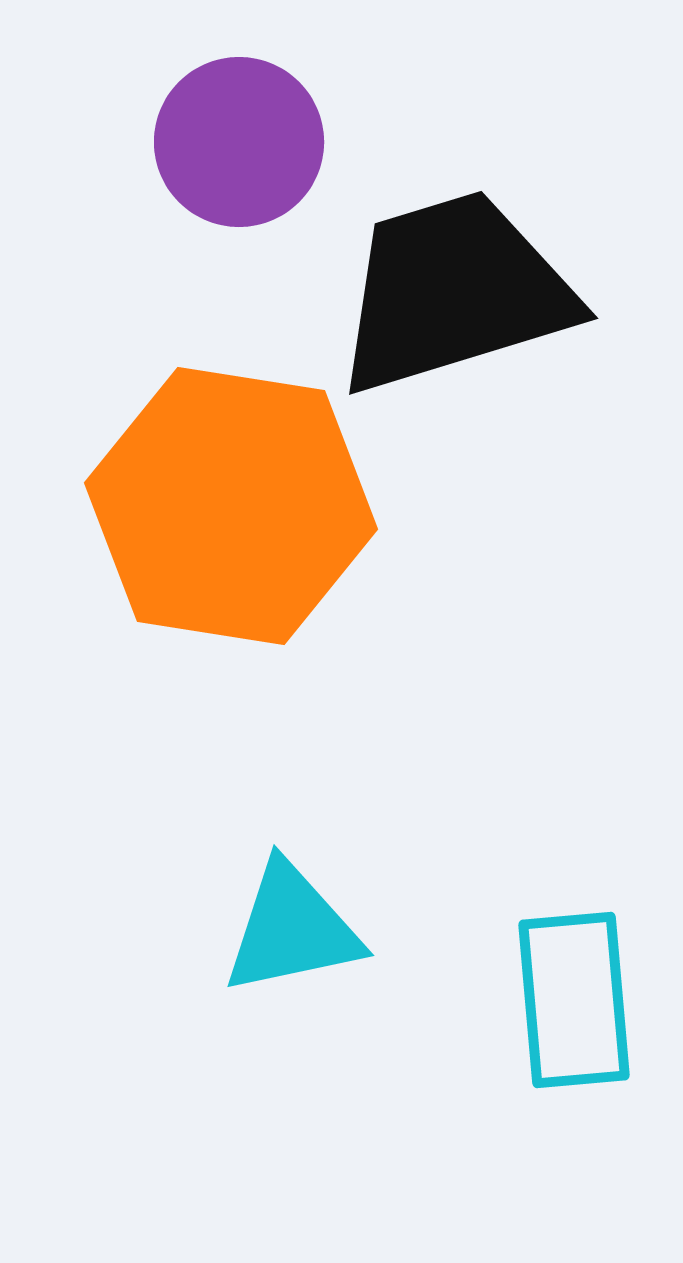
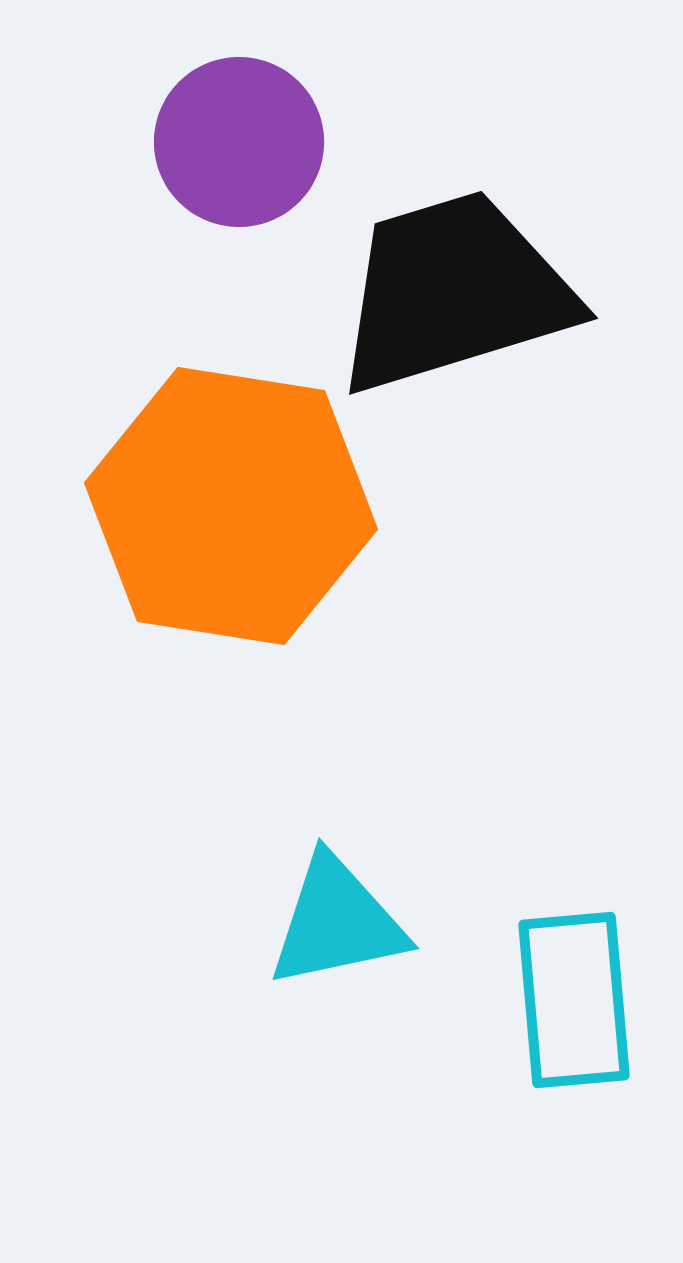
cyan triangle: moved 45 px right, 7 px up
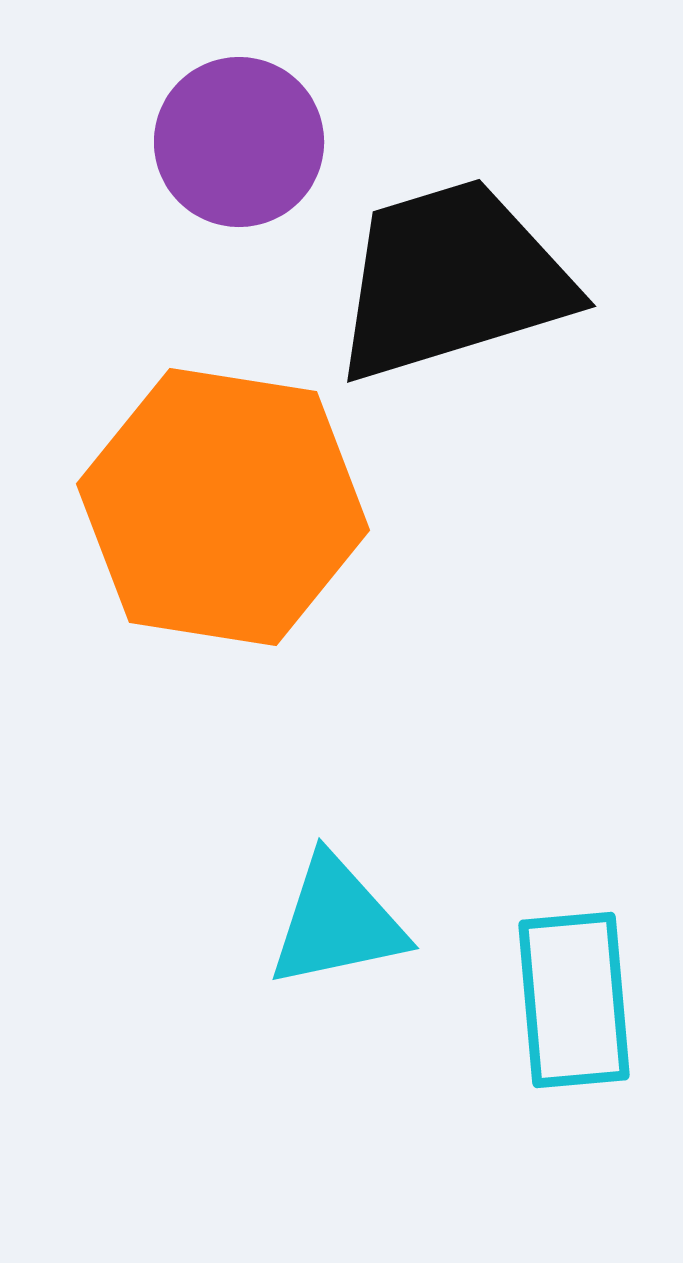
black trapezoid: moved 2 px left, 12 px up
orange hexagon: moved 8 px left, 1 px down
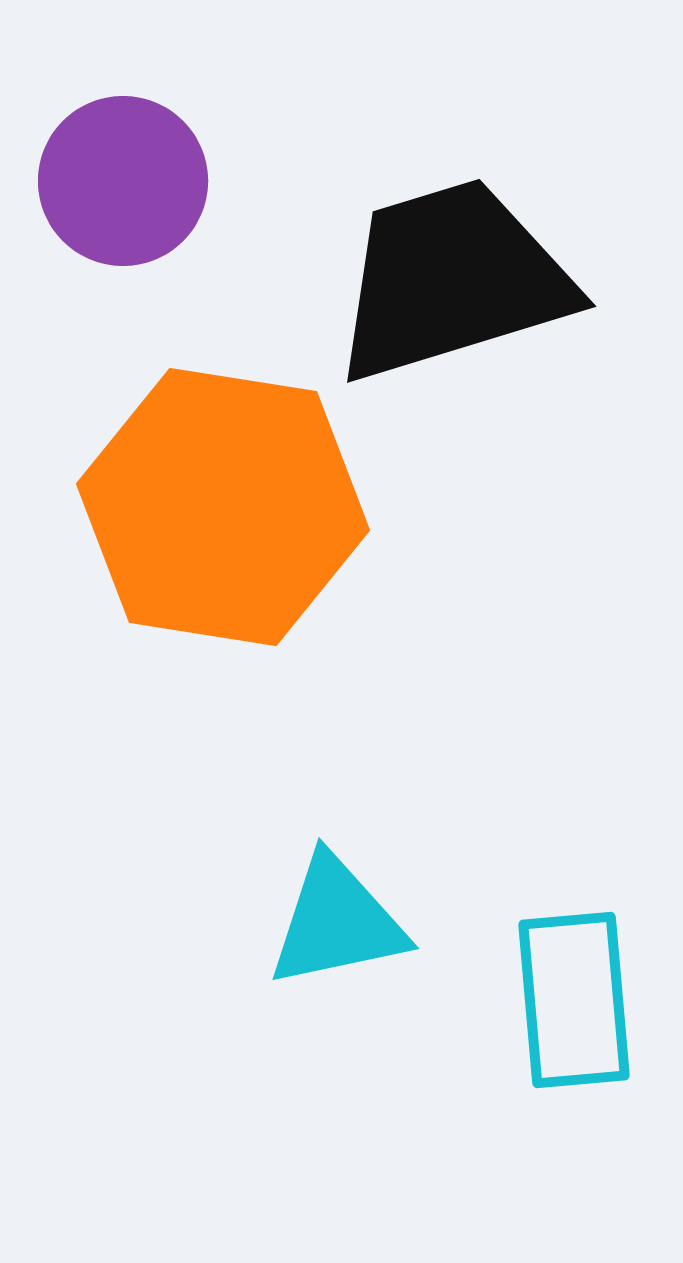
purple circle: moved 116 px left, 39 px down
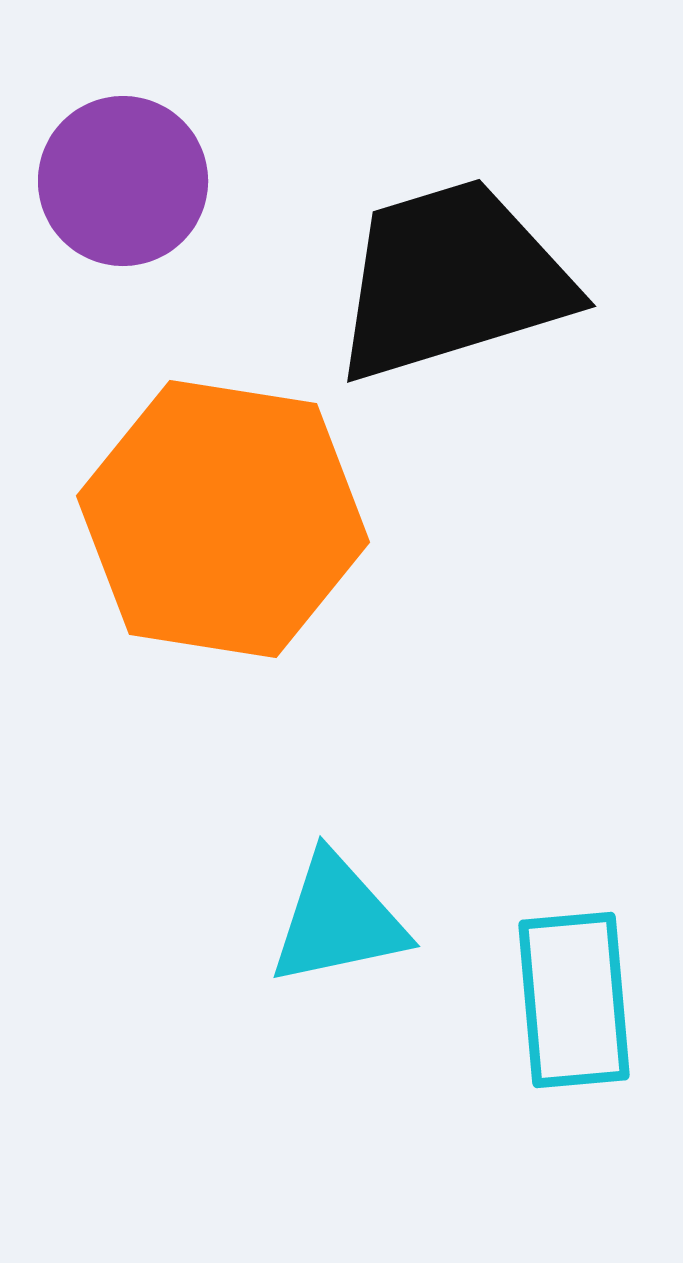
orange hexagon: moved 12 px down
cyan triangle: moved 1 px right, 2 px up
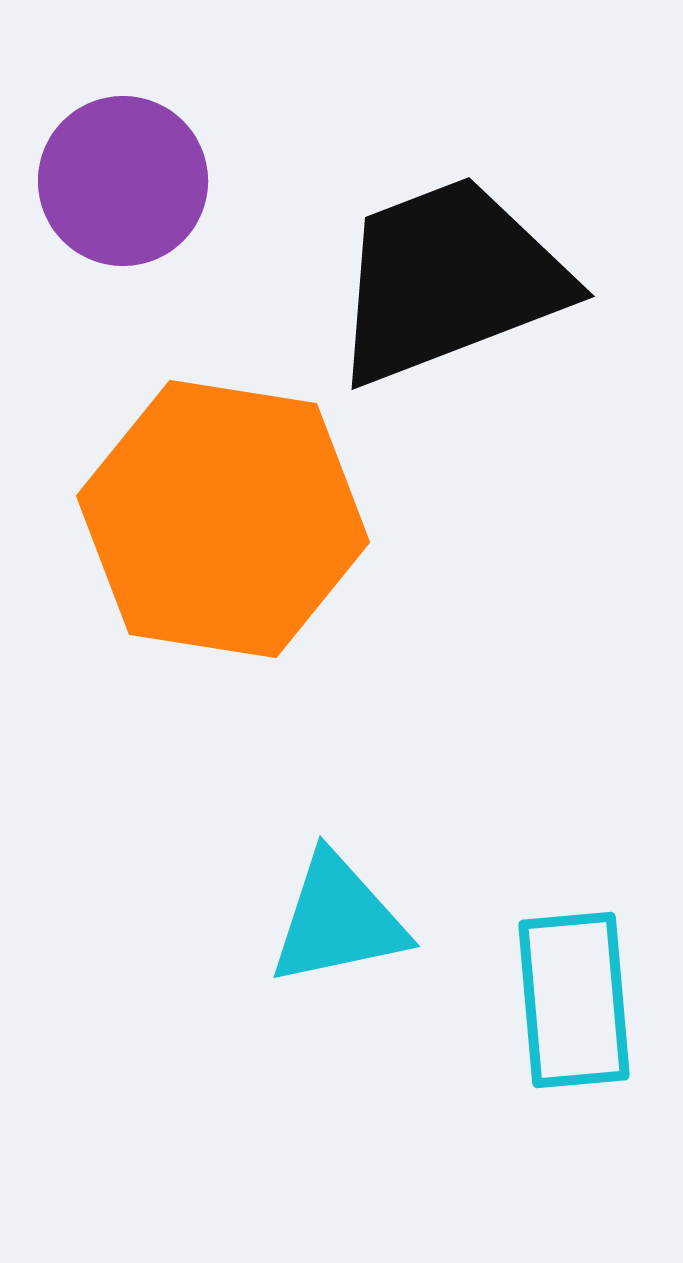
black trapezoid: moved 3 px left; rotated 4 degrees counterclockwise
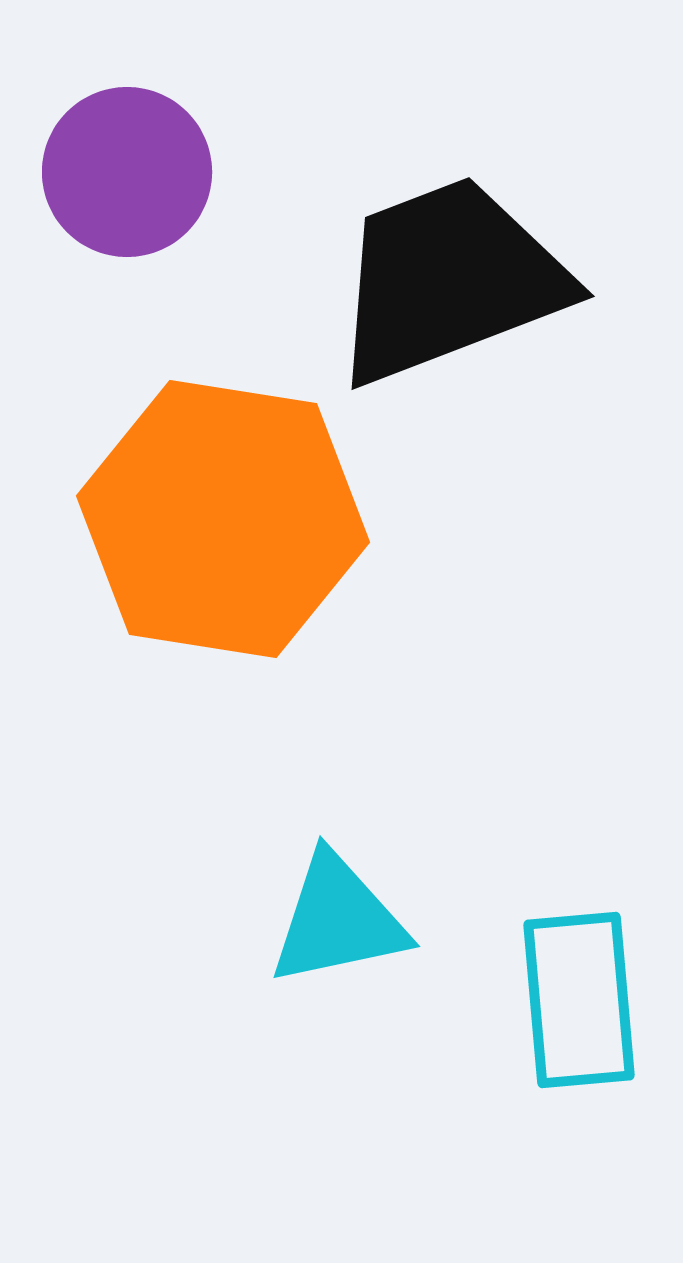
purple circle: moved 4 px right, 9 px up
cyan rectangle: moved 5 px right
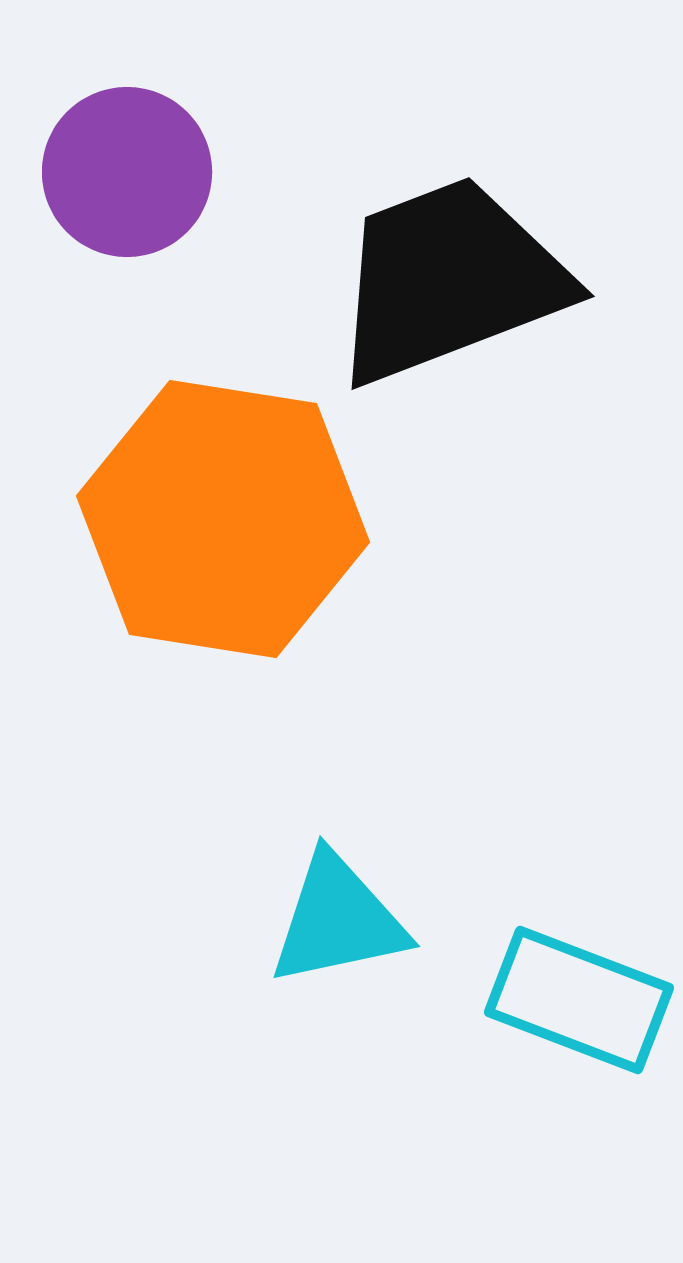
cyan rectangle: rotated 64 degrees counterclockwise
